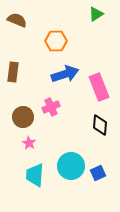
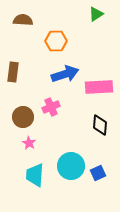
brown semicircle: moved 6 px right; rotated 18 degrees counterclockwise
pink rectangle: rotated 72 degrees counterclockwise
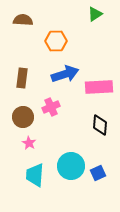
green triangle: moved 1 px left
brown rectangle: moved 9 px right, 6 px down
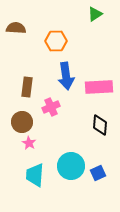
brown semicircle: moved 7 px left, 8 px down
blue arrow: moved 1 px right, 2 px down; rotated 100 degrees clockwise
brown rectangle: moved 5 px right, 9 px down
brown circle: moved 1 px left, 5 px down
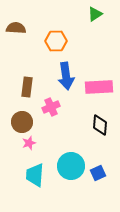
pink star: rotated 24 degrees clockwise
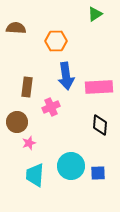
brown circle: moved 5 px left
blue square: rotated 21 degrees clockwise
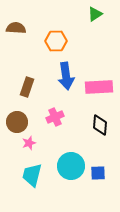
brown rectangle: rotated 12 degrees clockwise
pink cross: moved 4 px right, 10 px down
cyan trapezoid: moved 3 px left; rotated 10 degrees clockwise
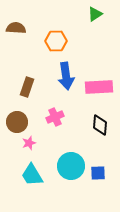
cyan trapezoid: rotated 45 degrees counterclockwise
